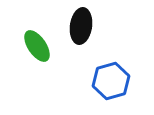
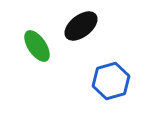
black ellipse: rotated 44 degrees clockwise
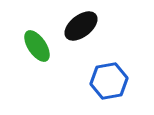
blue hexagon: moved 2 px left; rotated 6 degrees clockwise
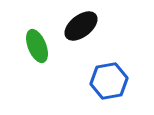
green ellipse: rotated 12 degrees clockwise
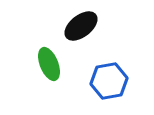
green ellipse: moved 12 px right, 18 px down
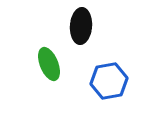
black ellipse: rotated 48 degrees counterclockwise
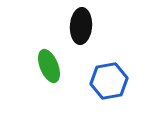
green ellipse: moved 2 px down
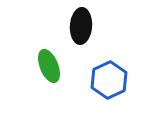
blue hexagon: moved 1 px up; rotated 15 degrees counterclockwise
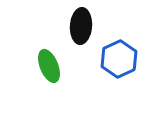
blue hexagon: moved 10 px right, 21 px up
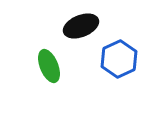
black ellipse: rotated 64 degrees clockwise
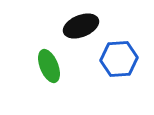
blue hexagon: rotated 21 degrees clockwise
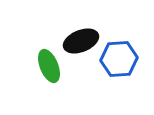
black ellipse: moved 15 px down
